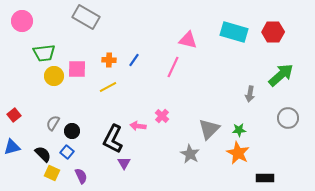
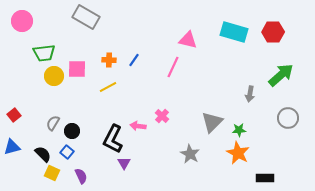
gray triangle: moved 3 px right, 7 px up
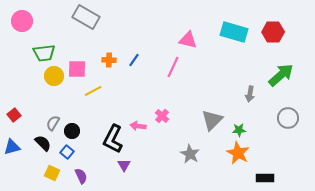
yellow line: moved 15 px left, 4 px down
gray triangle: moved 2 px up
black semicircle: moved 11 px up
purple triangle: moved 2 px down
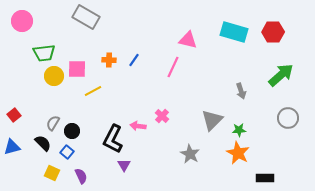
gray arrow: moved 9 px left, 3 px up; rotated 28 degrees counterclockwise
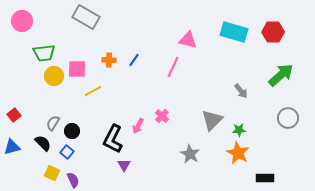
gray arrow: rotated 21 degrees counterclockwise
pink arrow: rotated 70 degrees counterclockwise
purple semicircle: moved 8 px left, 4 px down
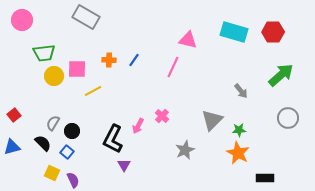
pink circle: moved 1 px up
gray star: moved 5 px left, 4 px up; rotated 18 degrees clockwise
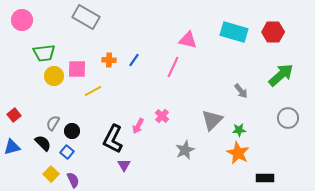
yellow square: moved 1 px left, 1 px down; rotated 21 degrees clockwise
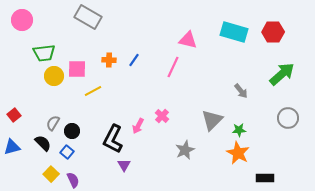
gray rectangle: moved 2 px right
green arrow: moved 1 px right, 1 px up
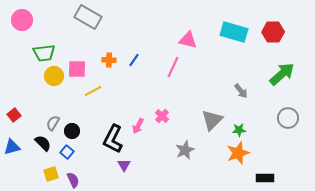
orange star: rotated 25 degrees clockwise
yellow square: rotated 28 degrees clockwise
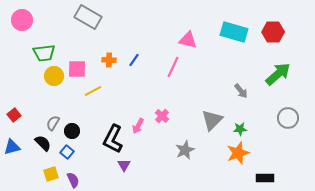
green arrow: moved 4 px left
green star: moved 1 px right, 1 px up
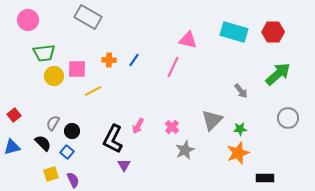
pink circle: moved 6 px right
pink cross: moved 10 px right, 11 px down
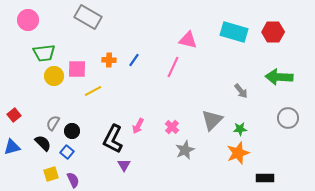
green arrow: moved 1 px right, 3 px down; rotated 136 degrees counterclockwise
